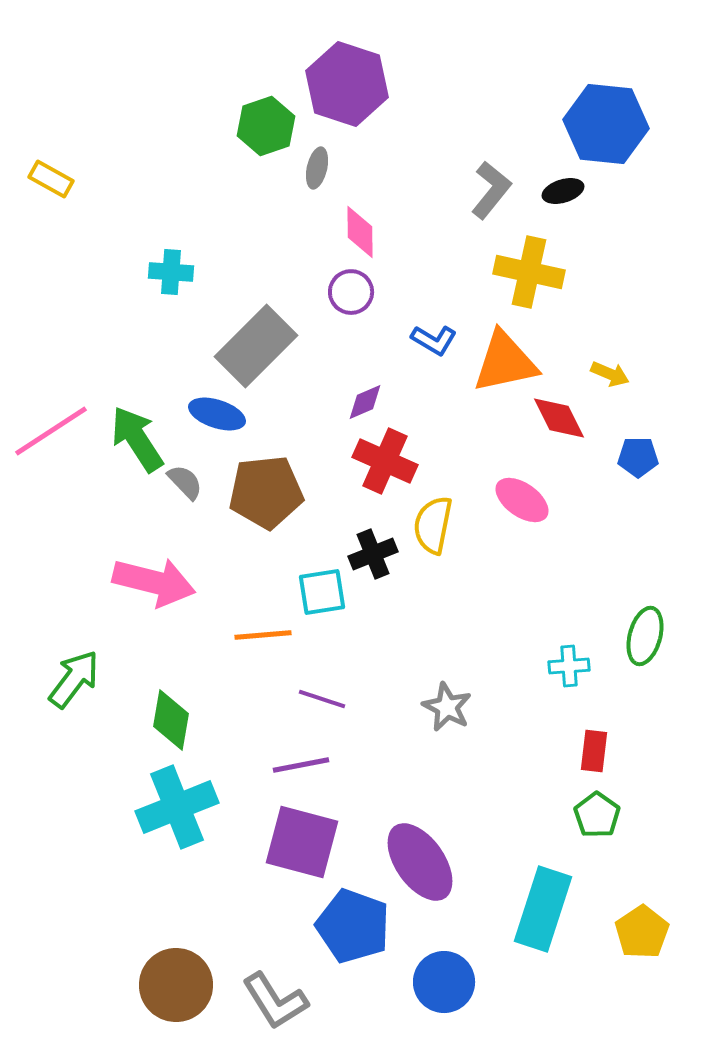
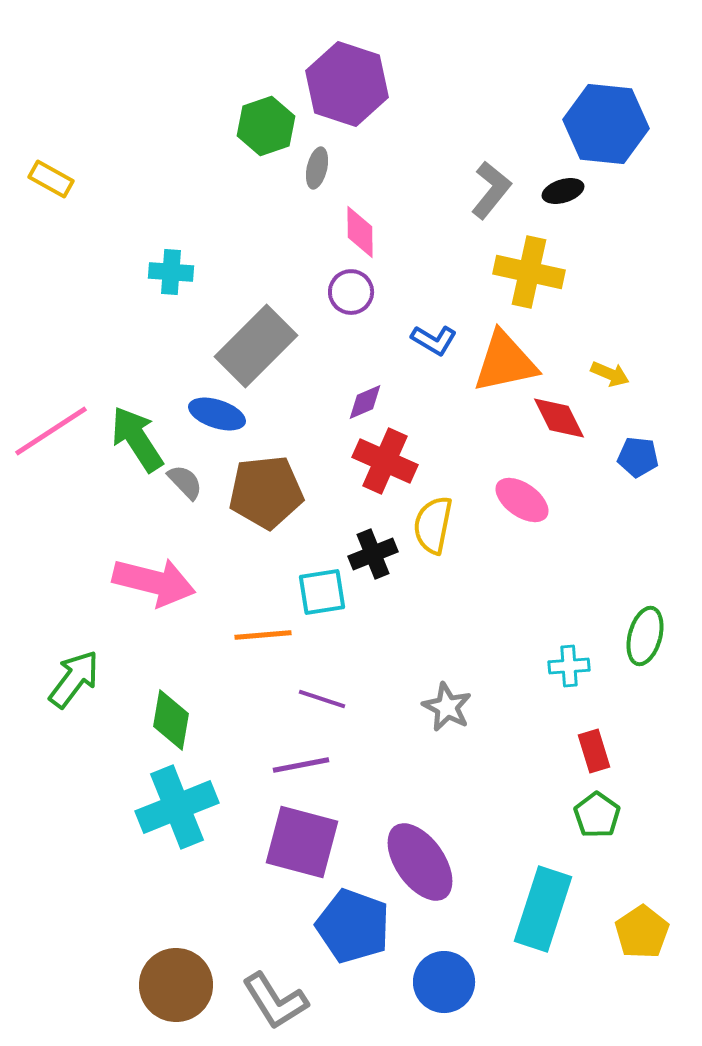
blue pentagon at (638, 457): rotated 6 degrees clockwise
red rectangle at (594, 751): rotated 24 degrees counterclockwise
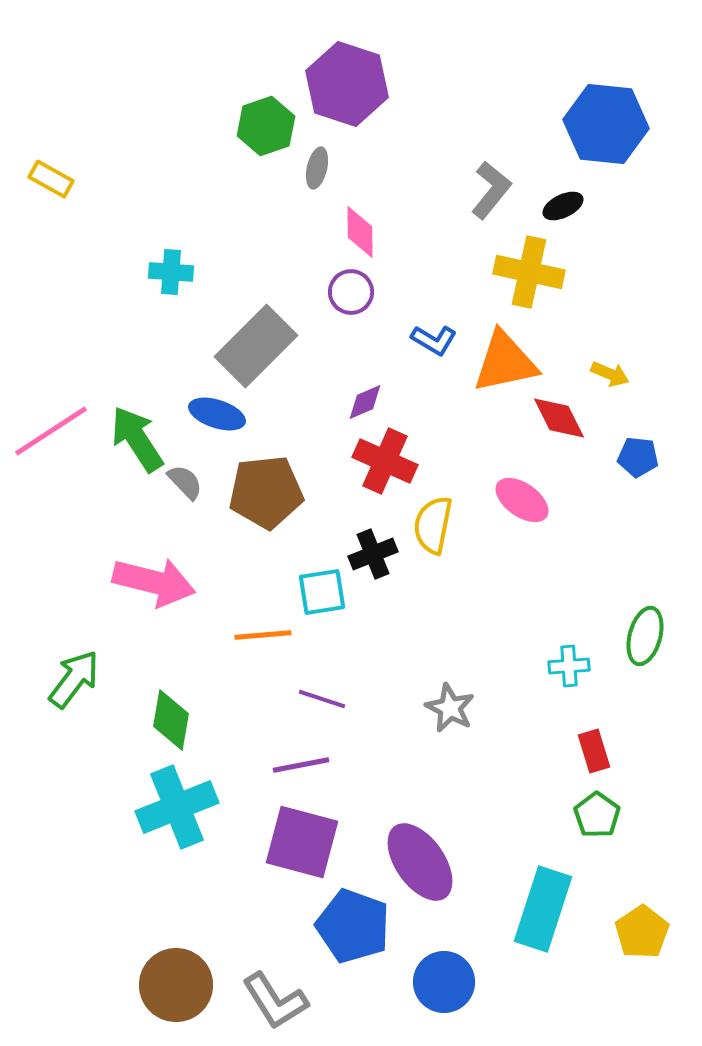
black ellipse at (563, 191): moved 15 px down; rotated 9 degrees counterclockwise
gray star at (447, 707): moved 3 px right, 1 px down
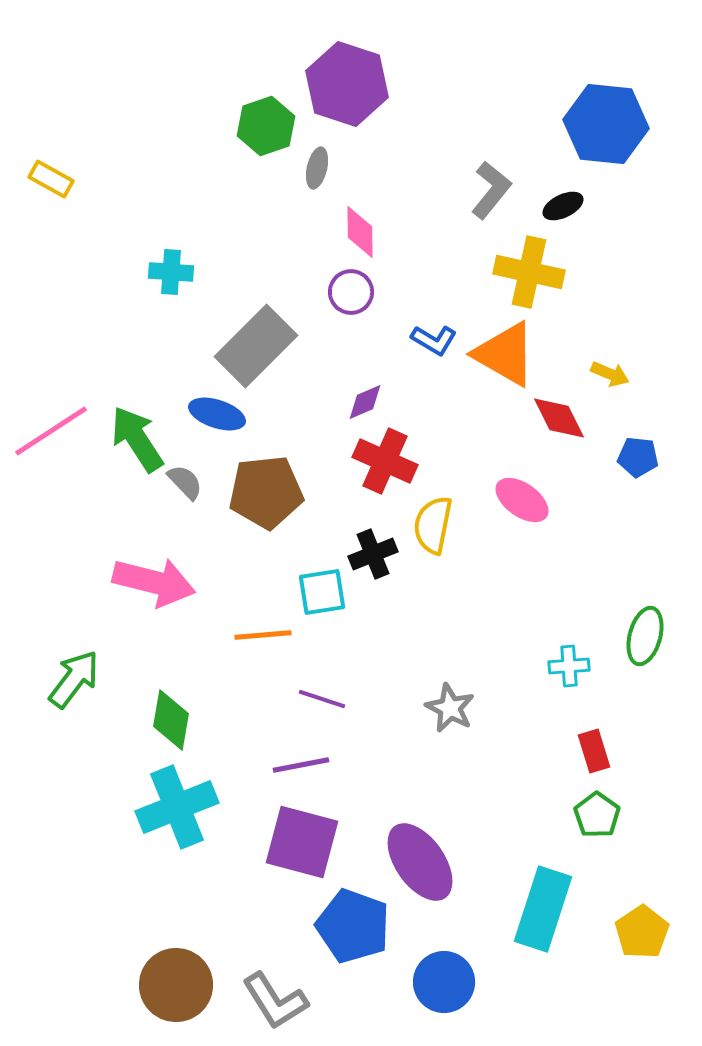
orange triangle at (505, 362): moved 8 px up; rotated 42 degrees clockwise
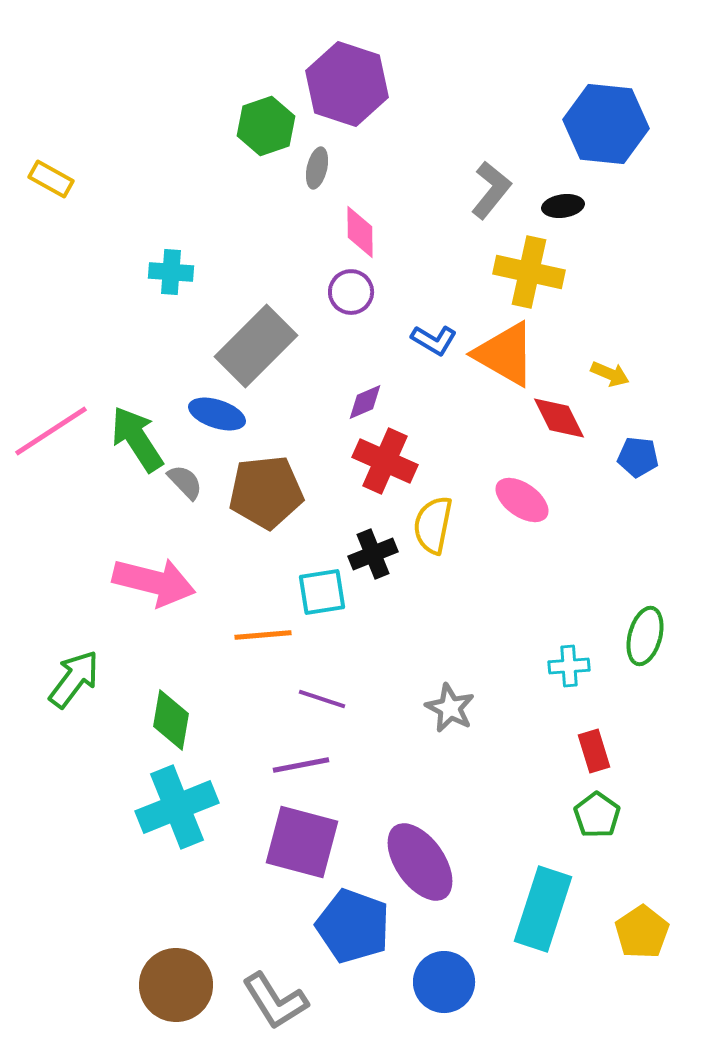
black ellipse at (563, 206): rotated 18 degrees clockwise
